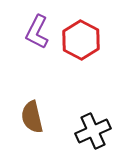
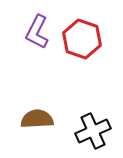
red hexagon: moved 1 px right, 1 px up; rotated 9 degrees counterclockwise
brown semicircle: moved 5 px right, 2 px down; rotated 100 degrees clockwise
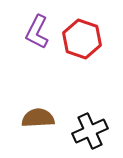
brown semicircle: moved 1 px right, 1 px up
black cross: moved 3 px left
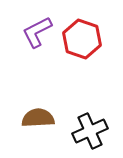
purple L-shape: rotated 36 degrees clockwise
